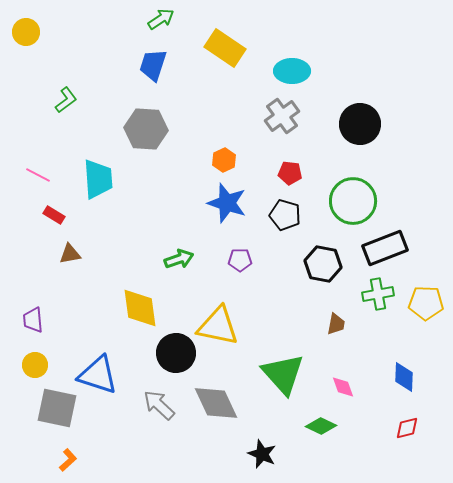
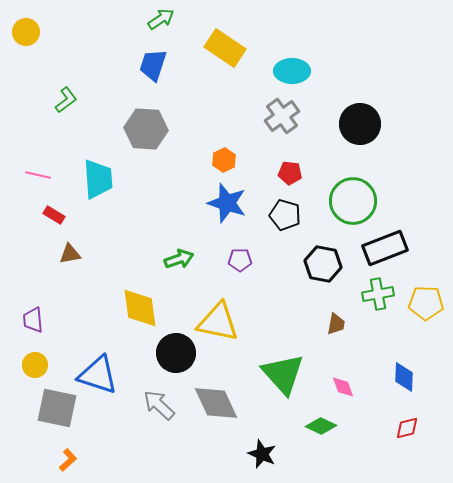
pink line at (38, 175): rotated 15 degrees counterclockwise
yellow triangle at (218, 326): moved 4 px up
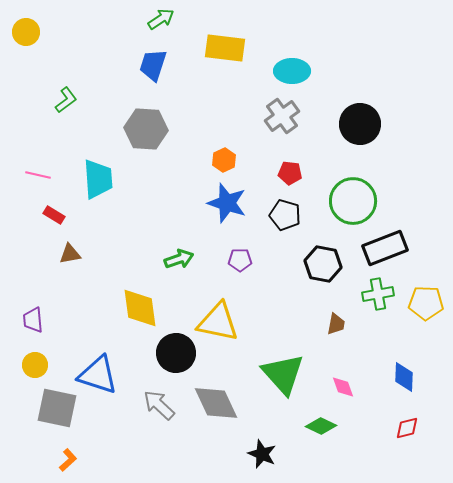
yellow rectangle at (225, 48): rotated 27 degrees counterclockwise
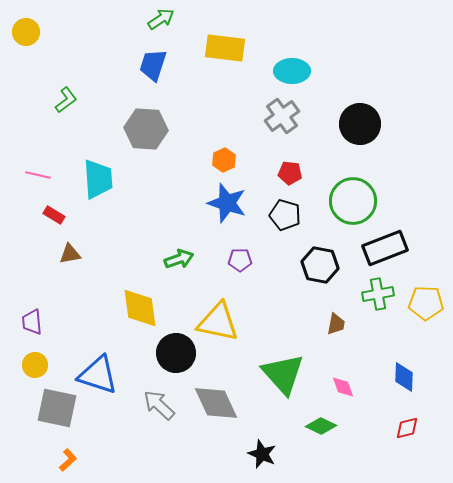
black hexagon at (323, 264): moved 3 px left, 1 px down
purple trapezoid at (33, 320): moved 1 px left, 2 px down
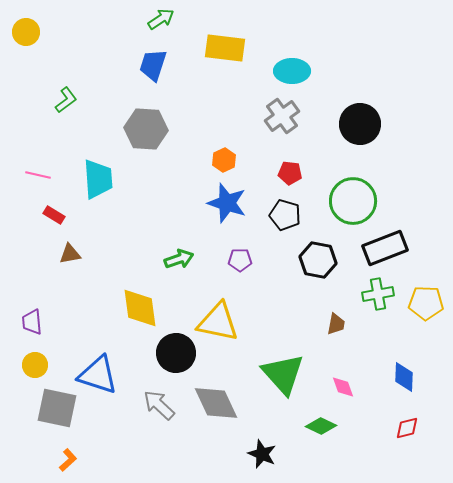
black hexagon at (320, 265): moved 2 px left, 5 px up
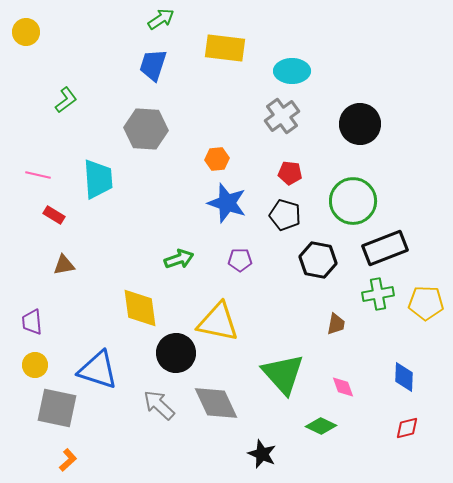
orange hexagon at (224, 160): moved 7 px left, 1 px up; rotated 20 degrees clockwise
brown triangle at (70, 254): moved 6 px left, 11 px down
blue triangle at (98, 375): moved 5 px up
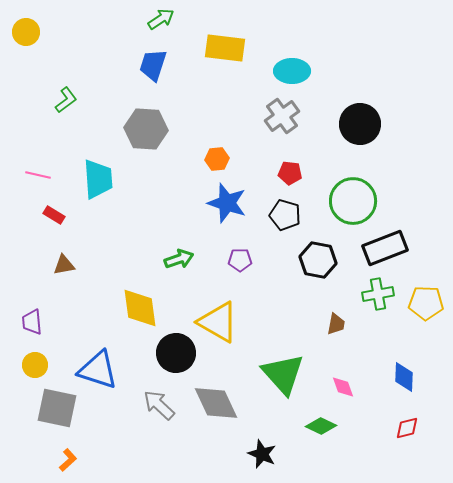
yellow triangle at (218, 322): rotated 18 degrees clockwise
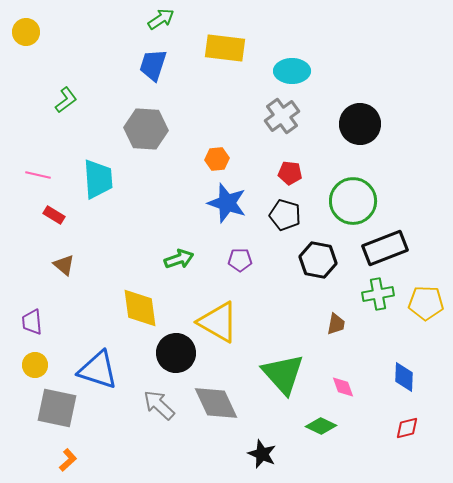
brown triangle at (64, 265): rotated 50 degrees clockwise
